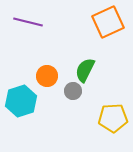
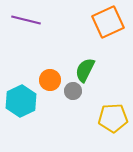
purple line: moved 2 px left, 2 px up
orange circle: moved 3 px right, 4 px down
cyan hexagon: rotated 8 degrees counterclockwise
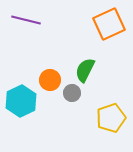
orange square: moved 1 px right, 2 px down
gray circle: moved 1 px left, 2 px down
yellow pentagon: moved 2 px left; rotated 16 degrees counterclockwise
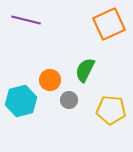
gray circle: moved 3 px left, 7 px down
cyan hexagon: rotated 12 degrees clockwise
yellow pentagon: moved 8 px up; rotated 24 degrees clockwise
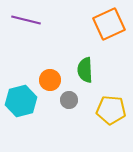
green semicircle: rotated 30 degrees counterclockwise
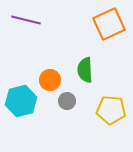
gray circle: moved 2 px left, 1 px down
